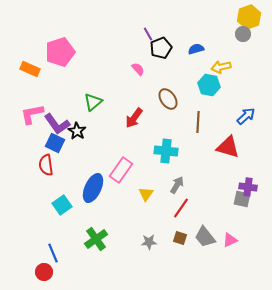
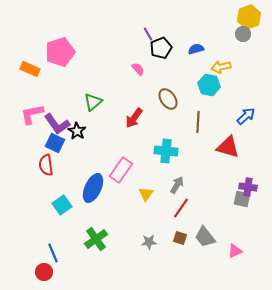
pink triangle: moved 5 px right, 11 px down
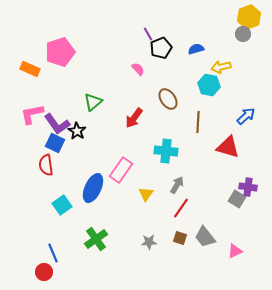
gray square: moved 5 px left; rotated 18 degrees clockwise
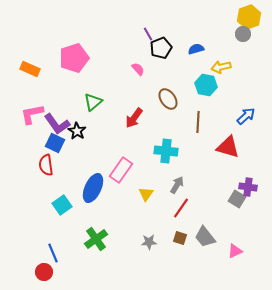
pink pentagon: moved 14 px right, 6 px down
cyan hexagon: moved 3 px left
